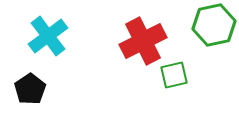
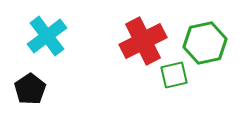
green hexagon: moved 9 px left, 18 px down
cyan cross: moved 1 px left
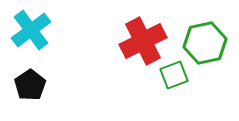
cyan cross: moved 16 px left, 6 px up
green square: rotated 8 degrees counterclockwise
black pentagon: moved 4 px up
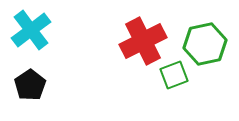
green hexagon: moved 1 px down
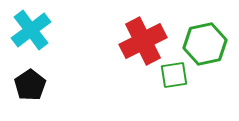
green square: rotated 12 degrees clockwise
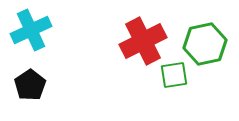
cyan cross: rotated 12 degrees clockwise
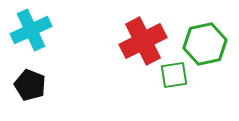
black pentagon: rotated 16 degrees counterclockwise
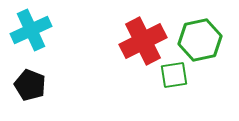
green hexagon: moved 5 px left, 4 px up
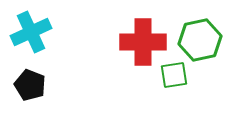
cyan cross: moved 2 px down
red cross: moved 1 px down; rotated 27 degrees clockwise
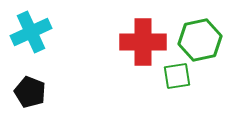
green square: moved 3 px right, 1 px down
black pentagon: moved 7 px down
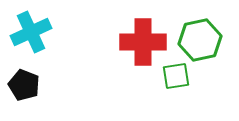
green square: moved 1 px left
black pentagon: moved 6 px left, 7 px up
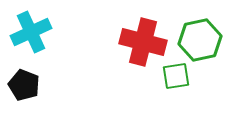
red cross: rotated 15 degrees clockwise
